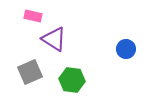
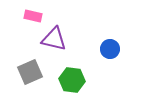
purple triangle: rotated 20 degrees counterclockwise
blue circle: moved 16 px left
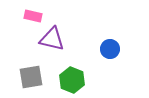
purple triangle: moved 2 px left
gray square: moved 1 px right, 5 px down; rotated 15 degrees clockwise
green hexagon: rotated 15 degrees clockwise
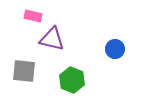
blue circle: moved 5 px right
gray square: moved 7 px left, 6 px up; rotated 15 degrees clockwise
